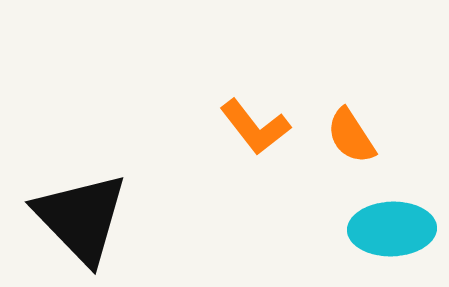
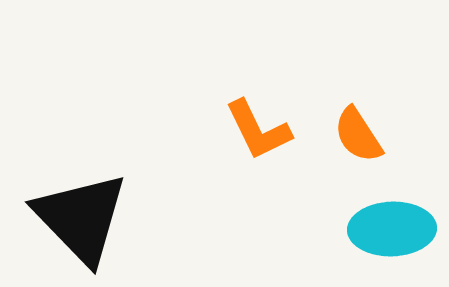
orange L-shape: moved 3 px right, 3 px down; rotated 12 degrees clockwise
orange semicircle: moved 7 px right, 1 px up
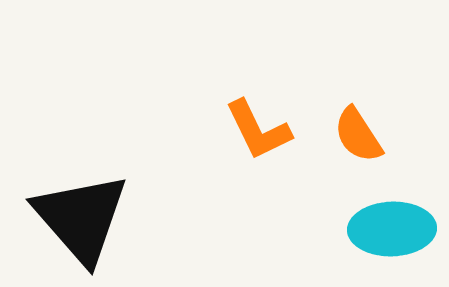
black triangle: rotated 3 degrees clockwise
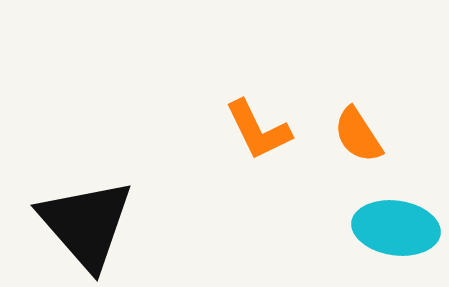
black triangle: moved 5 px right, 6 px down
cyan ellipse: moved 4 px right, 1 px up; rotated 10 degrees clockwise
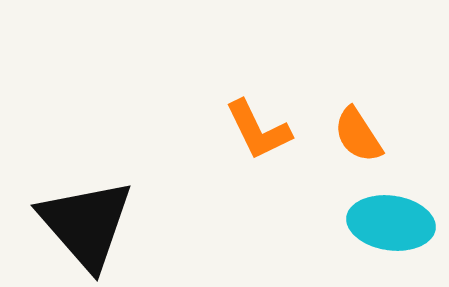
cyan ellipse: moved 5 px left, 5 px up
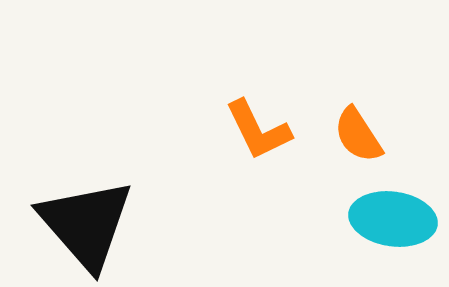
cyan ellipse: moved 2 px right, 4 px up
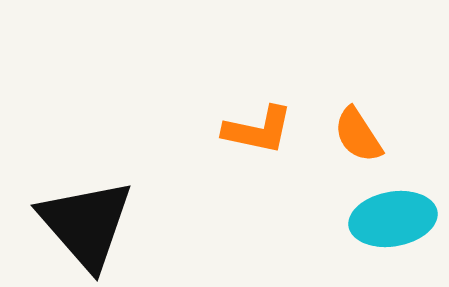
orange L-shape: rotated 52 degrees counterclockwise
cyan ellipse: rotated 18 degrees counterclockwise
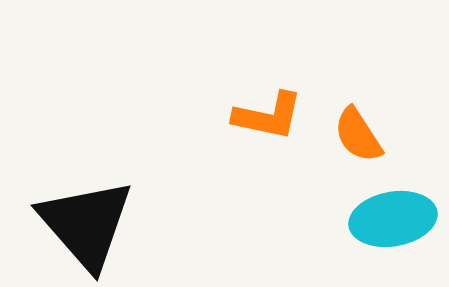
orange L-shape: moved 10 px right, 14 px up
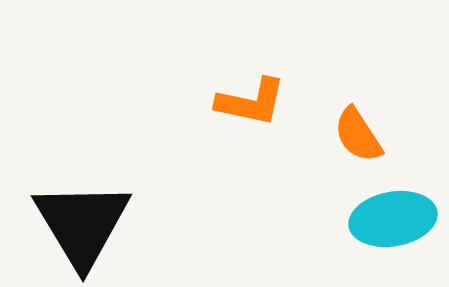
orange L-shape: moved 17 px left, 14 px up
black triangle: moved 4 px left; rotated 10 degrees clockwise
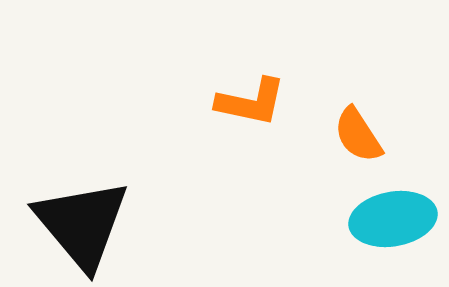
black triangle: rotated 9 degrees counterclockwise
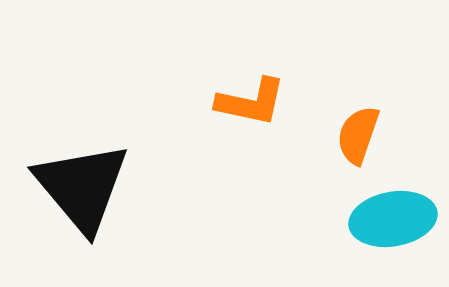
orange semicircle: rotated 52 degrees clockwise
black triangle: moved 37 px up
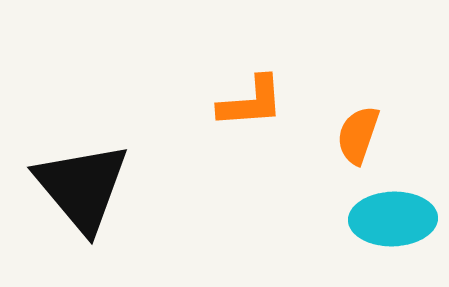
orange L-shape: rotated 16 degrees counterclockwise
cyan ellipse: rotated 8 degrees clockwise
